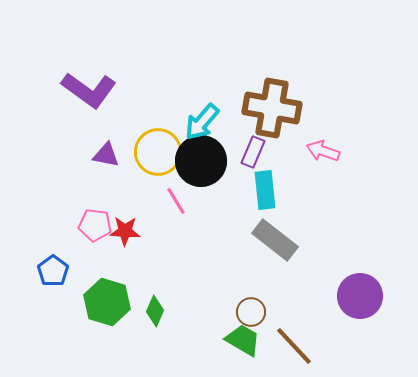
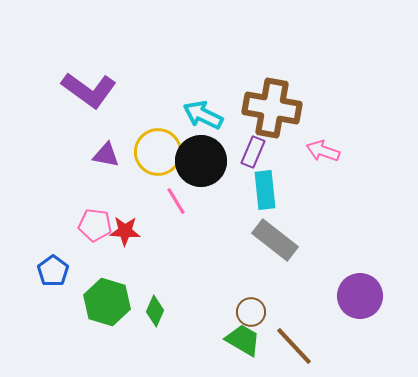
cyan arrow: moved 1 px right, 7 px up; rotated 75 degrees clockwise
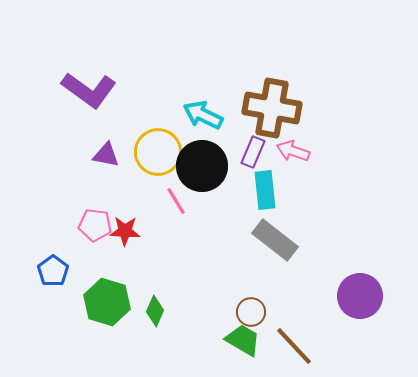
pink arrow: moved 30 px left
black circle: moved 1 px right, 5 px down
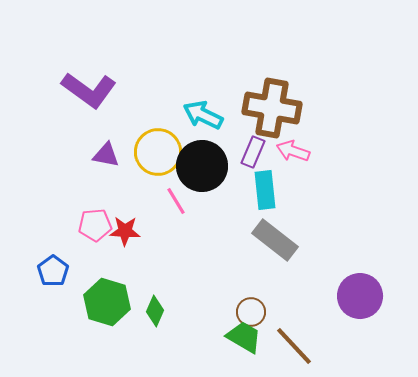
pink pentagon: rotated 12 degrees counterclockwise
green trapezoid: moved 1 px right, 3 px up
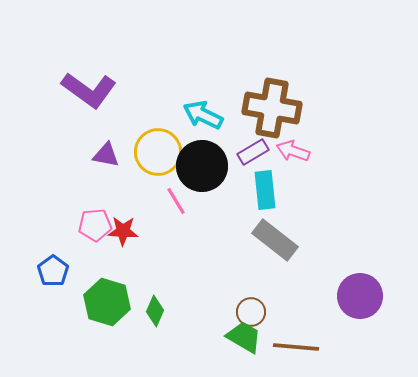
purple rectangle: rotated 36 degrees clockwise
red star: moved 2 px left
brown line: moved 2 px right, 1 px down; rotated 42 degrees counterclockwise
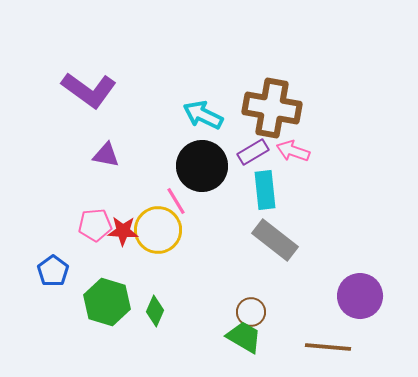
yellow circle: moved 78 px down
brown line: moved 32 px right
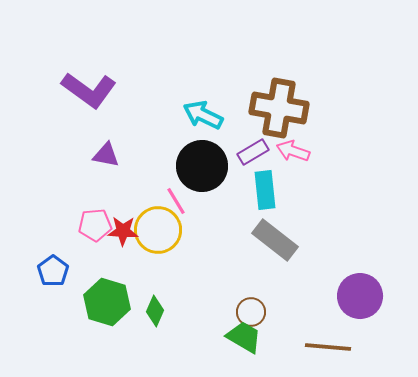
brown cross: moved 7 px right
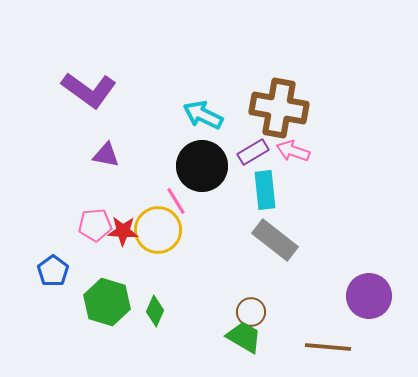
purple circle: moved 9 px right
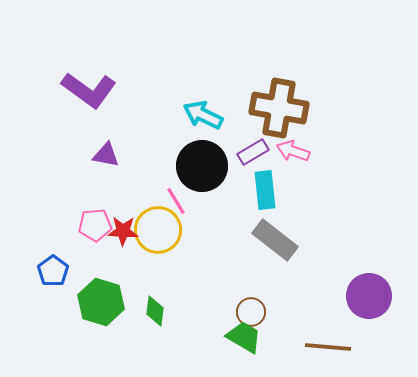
green hexagon: moved 6 px left
green diamond: rotated 16 degrees counterclockwise
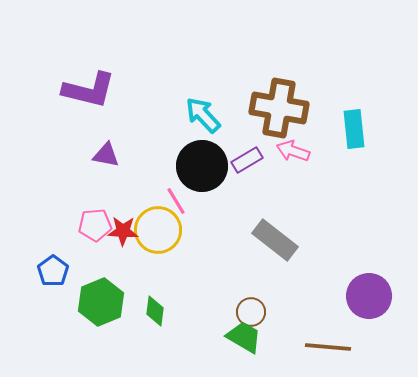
purple L-shape: rotated 22 degrees counterclockwise
cyan arrow: rotated 21 degrees clockwise
purple rectangle: moved 6 px left, 8 px down
cyan rectangle: moved 89 px right, 61 px up
green hexagon: rotated 21 degrees clockwise
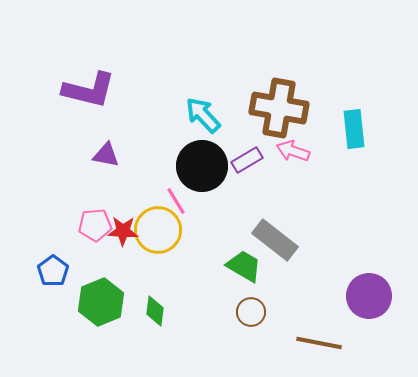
green trapezoid: moved 71 px up
brown line: moved 9 px left, 4 px up; rotated 6 degrees clockwise
